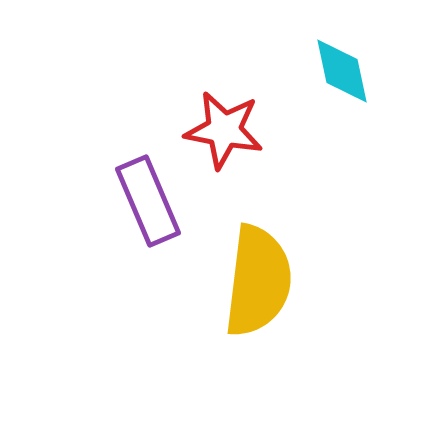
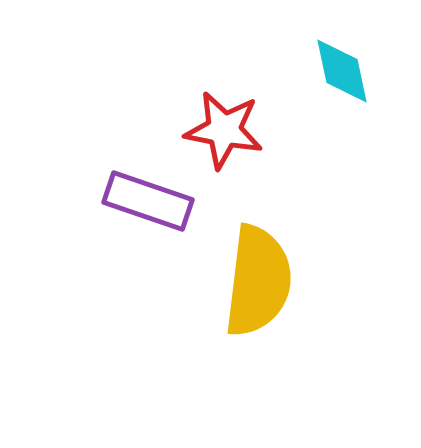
purple rectangle: rotated 48 degrees counterclockwise
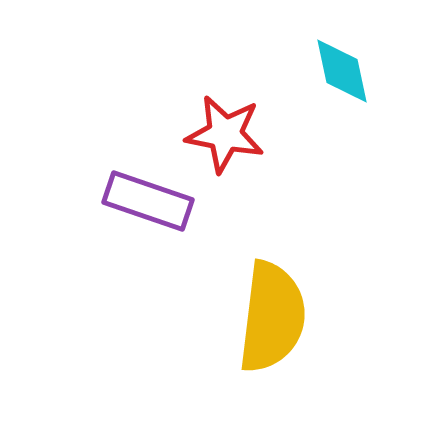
red star: moved 1 px right, 4 px down
yellow semicircle: moved 14 px right, 36 px down
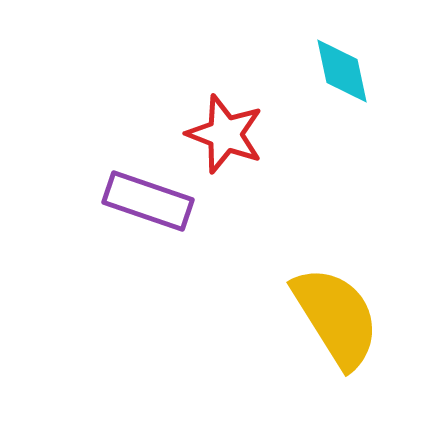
red star: rotated 10 degrees clockwise
yellow semicircle: moved 64 px right; rotated 39 degrees counterclockwise
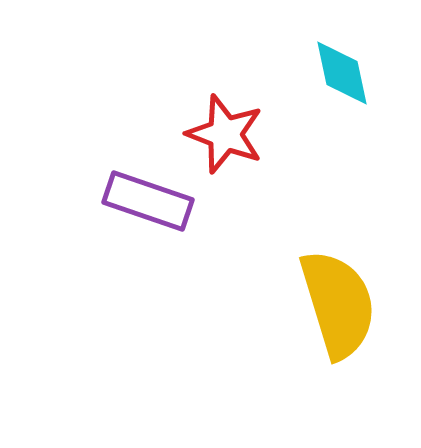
cyan diamond: moved 2 px down
yellow semicircle: moved 2 px right, 13 px up; rotated 15 degrees clockwise
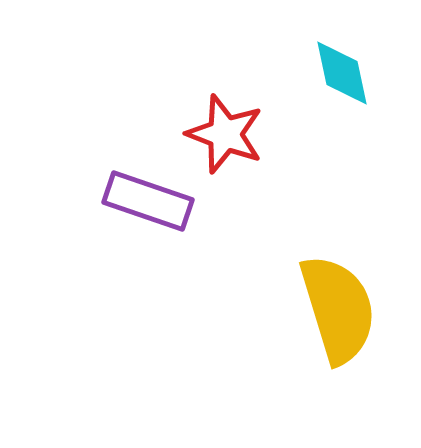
yellow semicircle: moved 5 px down
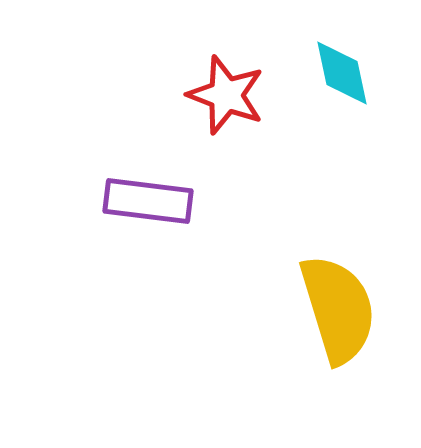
red star: moved 1 px right, 39 px up
purple rectangle: rotated 12 degrees counterclockwise
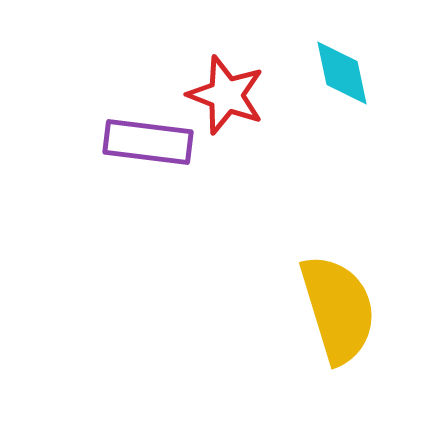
purple rectangle: moved 59 px up
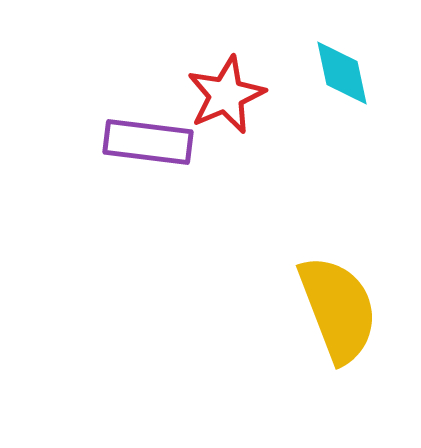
red star: rotated 28 degrees clockwise
yellow semicircle: rotated 4 degrees counterclockwise
